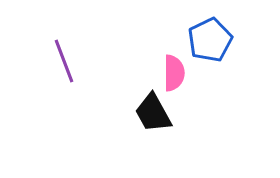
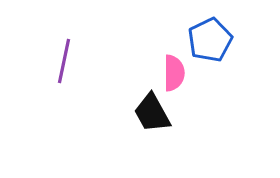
purple line: rotated 33 degrees clockwise
black trapezoid: moved 1 px left
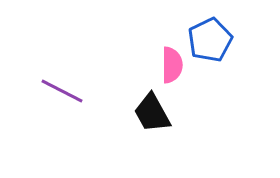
purple line: moved 2 px left, 30 px down; rotated 75 degrees counterclockwise
pink semicircle: moved 2 px left, 8 px up
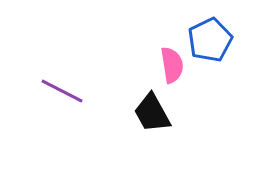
pink semicircle: rotated 9 degrees counterclockwise
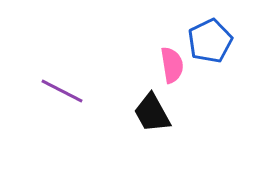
blue pentagon: moved 1 px down
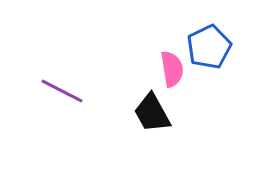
blue pentagon: moved 1 px left, 6 px down
pink semicircle: moved 4 px down
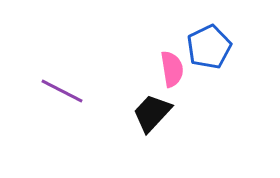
black trapezoid: rotated 72 degrees clockwise
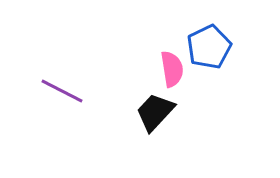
black trapezoid: moved 3 px right, 1 px up
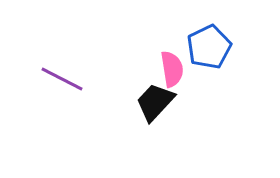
purple line: moved 12 px up
black trapezoid: moved 10 px up
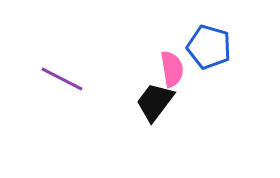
blue pentagon: rotated 30 degrees counterclockwise
black trapezoid: rotated 6 degrees counterclockwise
